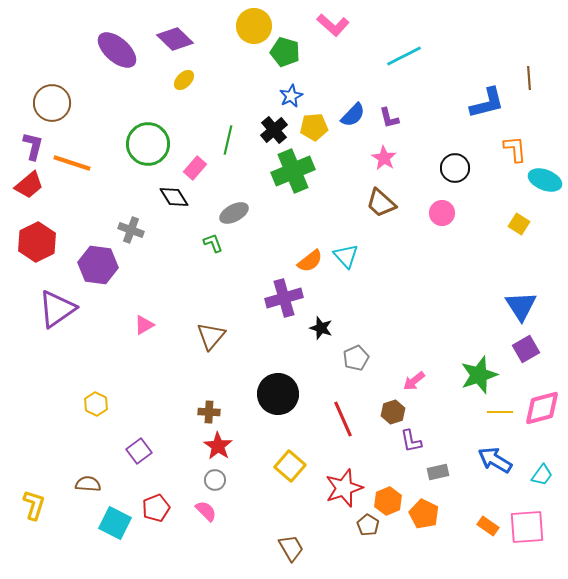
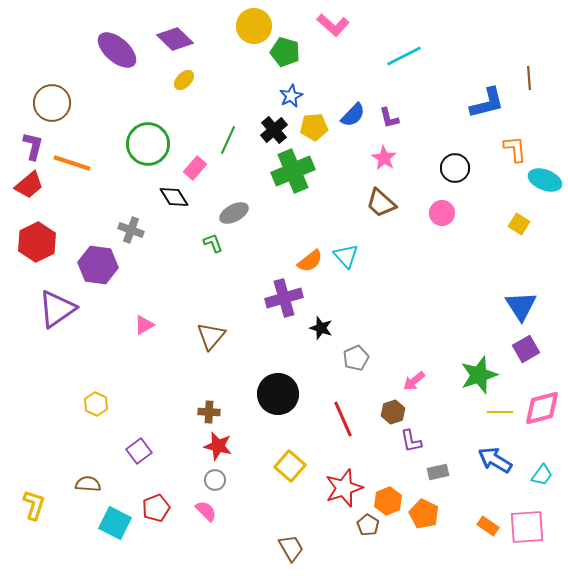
green line at (228, 140): rotated 12 degrees clockwise
red star at (218, 446): rotated 20 degrees counterclockwise
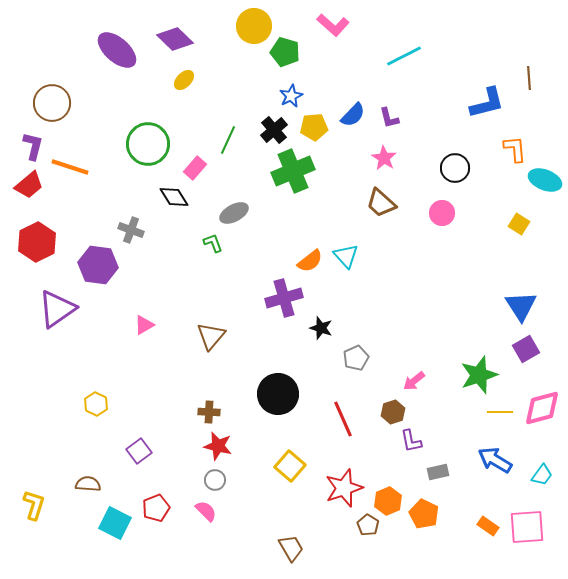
orange line at (72, 163): moved 2 px left, 4 px down
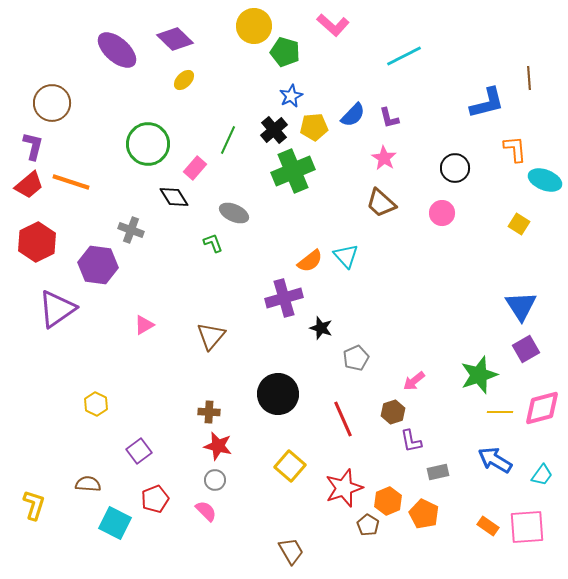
orange line at (70, 167): moved 1 px right, 15 px down
gray ellipse at (234, 213): rotated 52 degrees clockwise
red pentagon at (156, 508): moved 1 px left, 9 px up
brown trapezoid at (291, 548): moved 3 px down
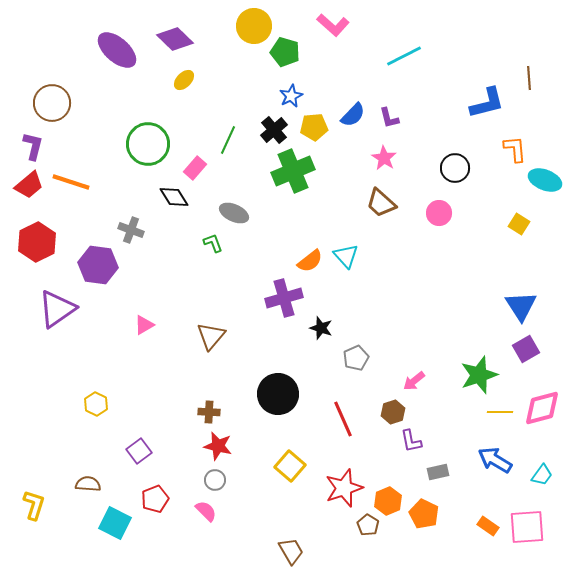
pink circle at (442, 213): moved 3 px left
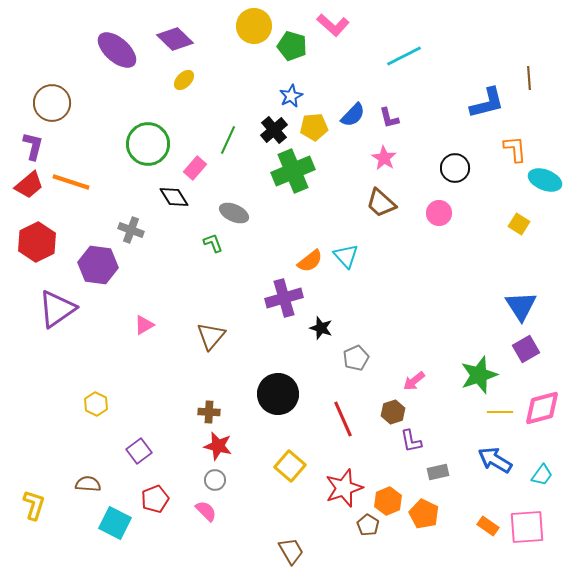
green pentagon at (285, 52): moved 7 px right, 6 px up
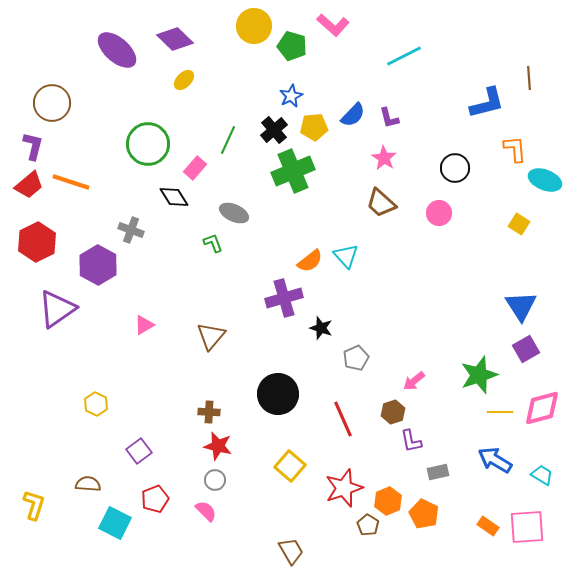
purple hexagon at (98, 265): rotated 21 degrees clockwise
cyan trapezoid at (542, 475): rotated 95 degrees counterclockwise
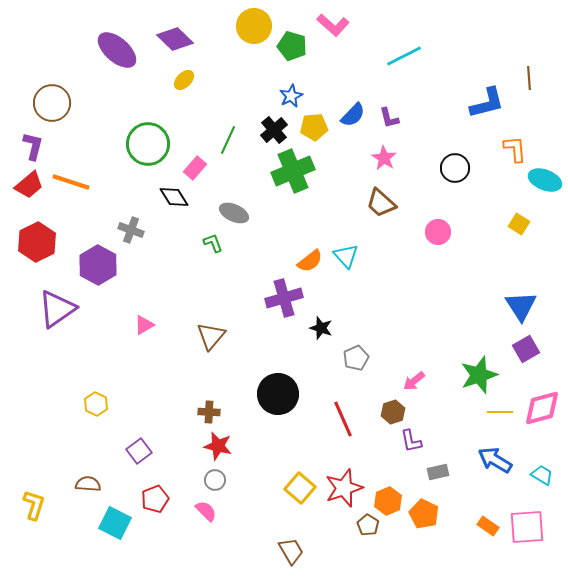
pink circle at (439, 213): moved 1 px left, 19 px down
yellow square at (290, 466): moved 10 px right, 22 px down
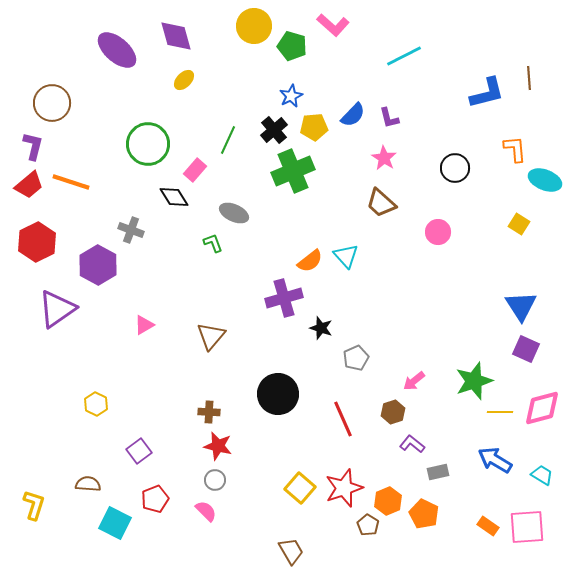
purple diamond at (175, 39): moved 1 px right, 3 px up; rotated 30 degrees clockwise
blue L-shape at (487, 103): moved 10 px up
pink rectangle at (195, 168): moved 2 px down
purple square at (526, 349): rotated 36 degrees counterclockwise
green star at (479, 375): moved 5 px left, 6 px down
purple L-shape at (411, 441): moved 1 px right, 3 px down; rotated 140 degrees clockwise
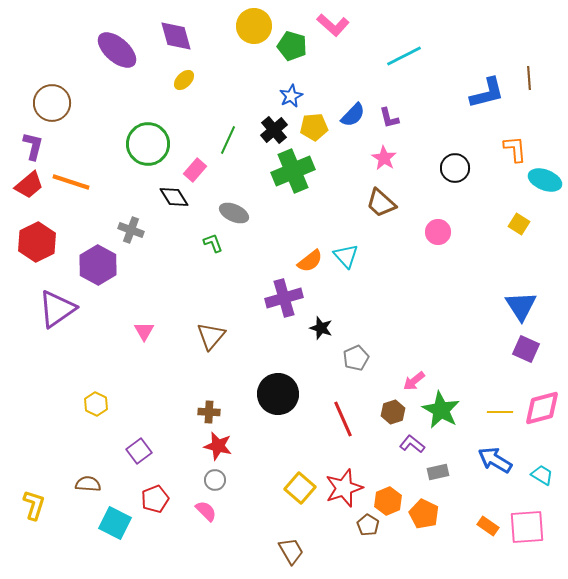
pink triangle at (144, 325): moved 6 px down; rotated 30 degrees counterclockwise
green star at (474, 381): moved 33 px left, 29 px down; rotated 24 degrees counterclockwise
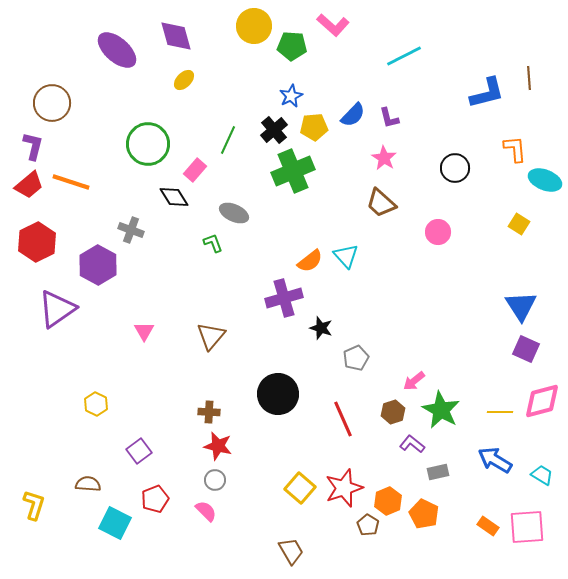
green pentagon at (292, 46): rotated 12 degrees counterclockwise
pink diamond at (542, 408): moved 7 px up
